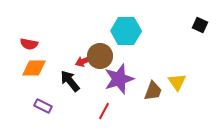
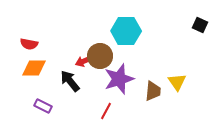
brown trapezoid: rotated 15 degrees counterclockwise
red line: moved 2 px right
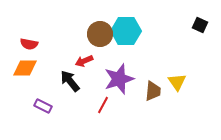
brown circle: moved 22 px up
orange diamond: moved 9 px left
red line: moved 3 px left, 6 px up
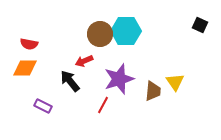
yellow triangle: moved 2 px left
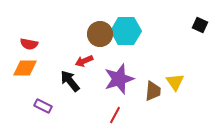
red line: moved 12 px right, 10 px down
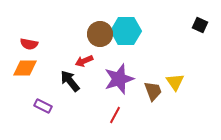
brown trapezoid: rotated 25 degrees counterclockwise
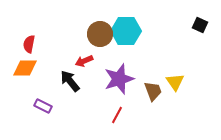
red semicircle: rotated 90 degrees clockwise
red line: moved 2 px right
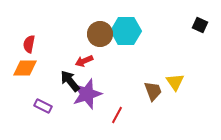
purple star: moved 32 px left, 15 px down
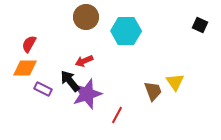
brown circle: moved 14 px left, 17 px up
red semicircle: rotated 18 degrees clockwise
purple rectangle: moved 17 px up
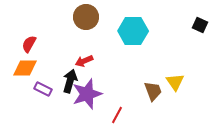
cyan hexagon: moved 7 px right
black arrow: rotated 55 degrees clockwise
